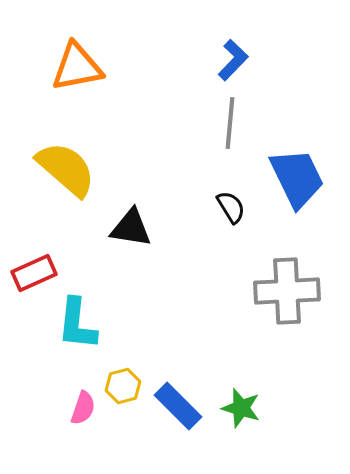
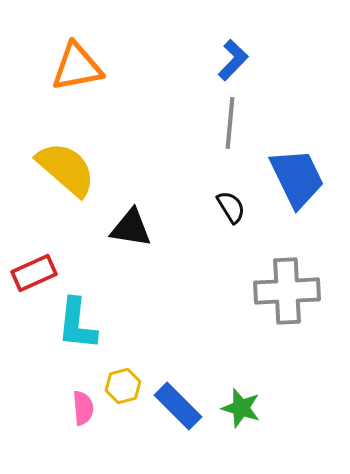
pink semicircle: rotated 24 degrees counterclockwise
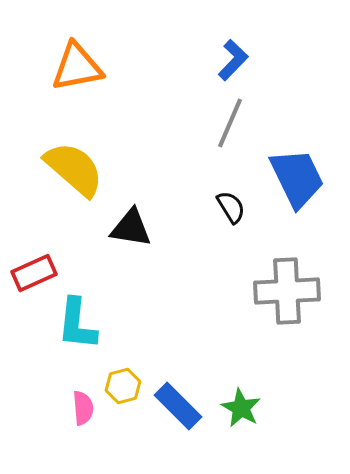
gray line: rotated 18 degrees clockwise
yellow semicircle: moved 8 px right
green star: rotated 12 degrees clockwise
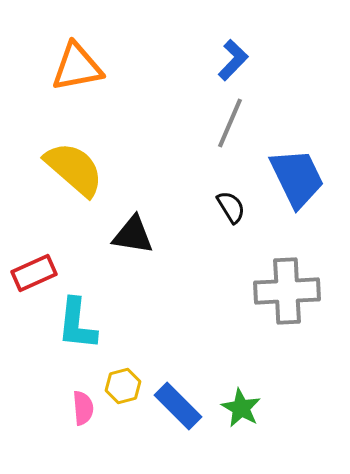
black triangle: moved 2 px right, 7 px down
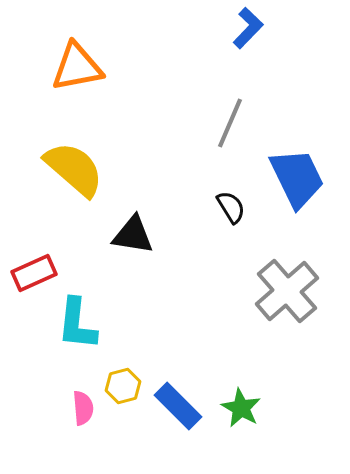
blue L-shape: moved 15 px right, 32 px up
gray cross: rotated 38 degrees counterclockwise
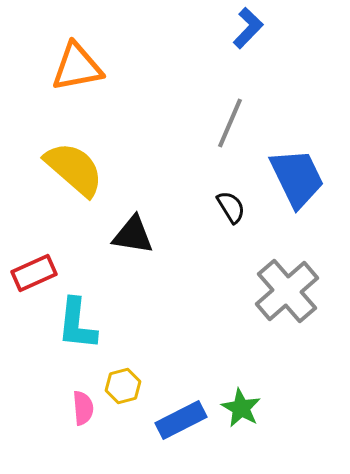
blue rectangle: moved 3 px right, 14 px down; rotated 72 degrees counterclockwise
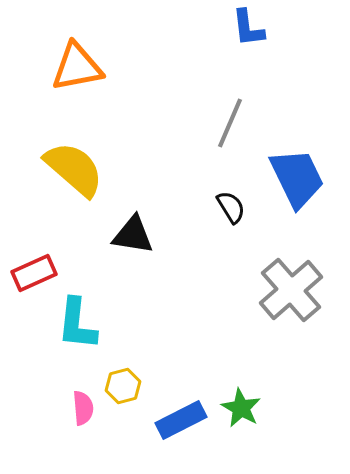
blue L-shape: rotated 129 degrees clockwise
gray cross: moved 4 px right, 1 px up
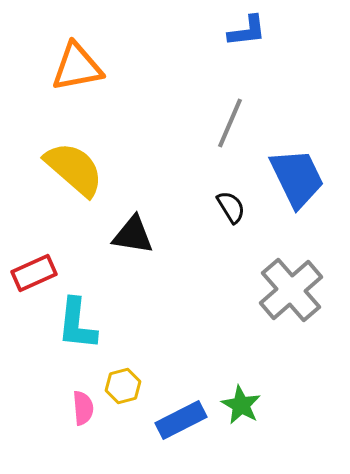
blue L-shape: moved 1 px left, 3 px down; rotated 90 degrees counterclockwise
green star: moved 3 px up
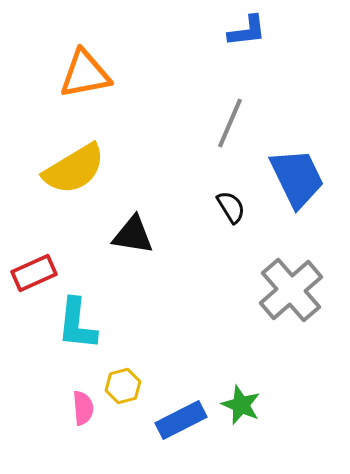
orange triangle: moved 8 px right, 7 px down
yellow semicircle: rotated 108 degrees clockwise
green star: rotated 6 degrees counterclockwise
